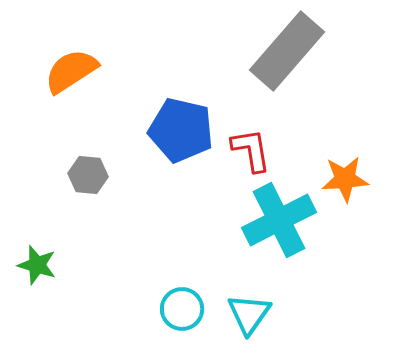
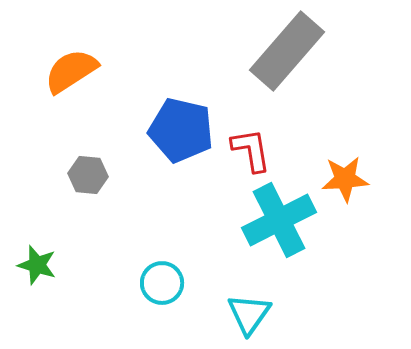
cyan circle: moved 20 px left, 26 px up
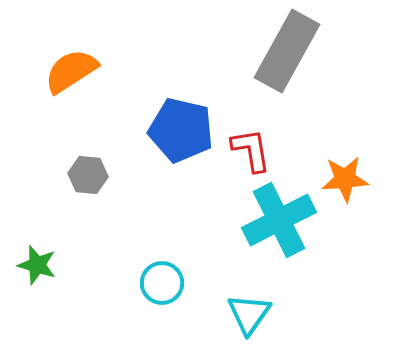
gray rectangle: rotated 12 degrees counterclockwise
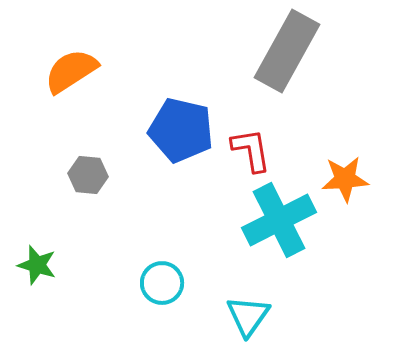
cyan triangle: moved 1 px left, 2 px down
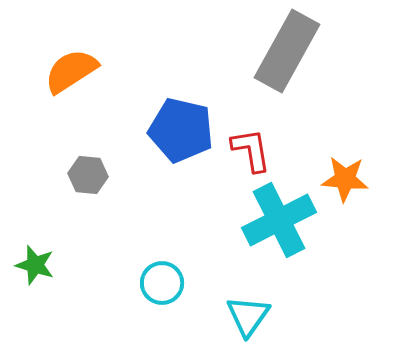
orange star: rotated 9 degrees clockwise
green star: moved 2 px left
